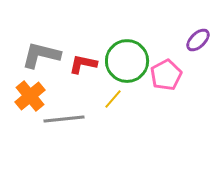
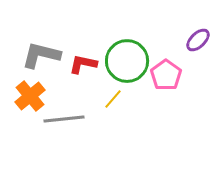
pink pentagon: rotated 8 degrees counterclockwise
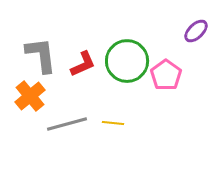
purple ellipse: moved 2 px left, 9 px up
gray L-shape: rotated 69 degrees clockwise
red L-shape: rotated 144 degrees clockwise
yellow line: moved 24 px down; rotated 55 degrees clockwise
gray line: moved 3 px right, 5 px down; rotated 9 degrees counterclockwise
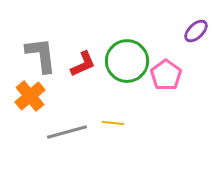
gray line: moved 8 px down
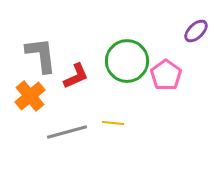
red L-shape: moved 7 px left, 12 px down
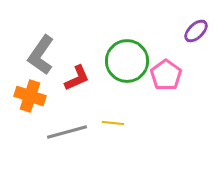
gray L-shape: rotated 138 degrees counterclockwise
red L-shape: moved 1 px right, 2 px down
orange cross: rotated 32 degrees counterclockwise
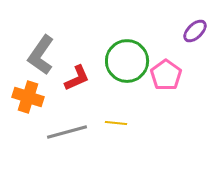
purple ellipse: moved 1 px left
orange cross: moved 2 px left, 1 px down
yellow line: moved 3 px right
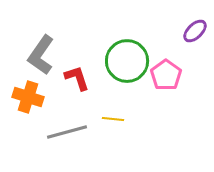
red L-shape: rotated 84 degrees counterclockwise
yellow line: moved 3 px left, 4 px up
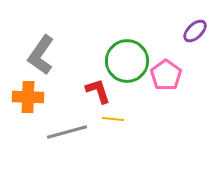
red L-shape: moved 21 px right, 13 px down
orange cross: rotated 16 degrees counterclockwise
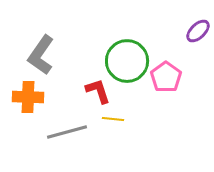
purple ellipse: moved 3 px right
pink pentagon: moved 2 px down
